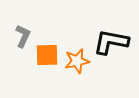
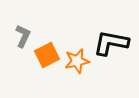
black L-shape: moved 1 px down
orange square: rotated 25 degrees counterclockwise
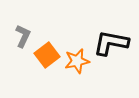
orange square: rotated 10 degrees counterclockwise
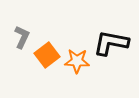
gray L-shape: moved 1 px left, 1 px down
orange star: rotated 15 degrees clockwise
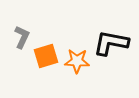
orange square: moved 1 px left, 1 px down; rotated 20 degrees clockwise
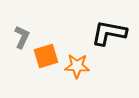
black L-shape: moved 2 px left, 10 px up
orange star: moved 5 px down
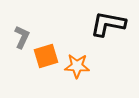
black L-shape: moved 1 px left, 9 px up
